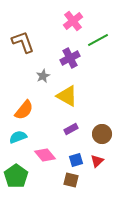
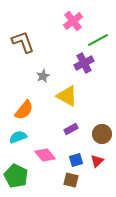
purple cross: moved 14 px right, 5 px down
green pentagon: rotated 10 degrees counterclockwise
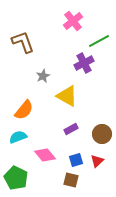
green line: moved 1 px right, 1 px down
green pentagon: moved 2 px down
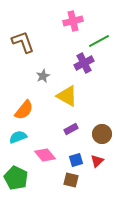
pink cross: rotated 24 degrees clockwise
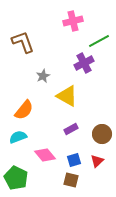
blue square: moved 2 px left
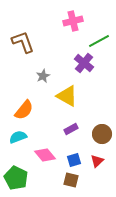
purple cross: rotated 24 degrees counterclockwise
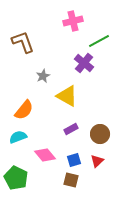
brown circle: moved 2 px left
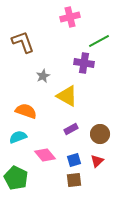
pink cross: moved 3 px left, 4 px up
purple cross: rotated 30 degrees counterclockwise
orange semicircle: moved 2 px right, 1 px down; rotated 110 degrees counterclockwise
brown square: moved 3 px right; rotated 21 degrees counterclockwise
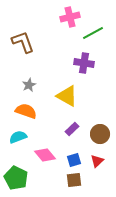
green line: moved 6 px left, 8 px up
gray star: moved 14 px left, 9 px down
purple rectangle: moved 1 px right; rotated 16 degrees counterclockwise
